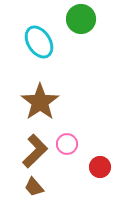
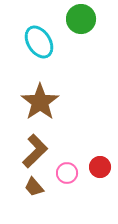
pink circle: moved 29 px down
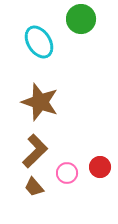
brown star: rotated 18 degrees counterclockwise
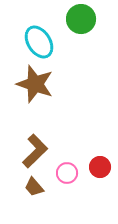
brown star: moved 5 px left, 18 px up
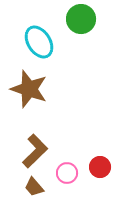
brown star: moved 6 px left, 5 px down
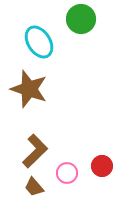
red circle: moved 2 px right, 1 px up
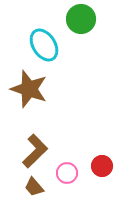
cyan ellipse: moved 5 px right, 3 px down
